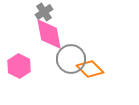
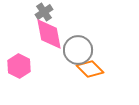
gray circle: moved 7 px right, 9 px up
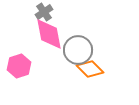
pink hexagon: rotated 15 degrees clockwise
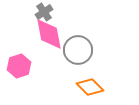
orange diamond: moved 18 px down
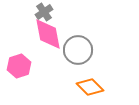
pink diamond: moved 1 px left
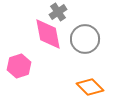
gray cross: moved 14 px right
gray circle: moved 7 px right, 11 px up
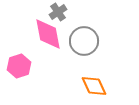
gray circle: moved 1 px left, 2 px down
orange diamond: moved 4 px right, 1 px up; rotated 20 degrees clockwise
